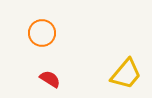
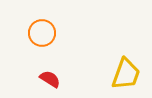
yellow trapezoid: rotated 20 degrees counterclockwise
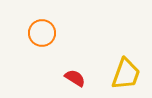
red semicircle: moved 25 px right, 1 px up
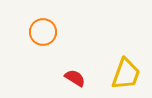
orange circle: moved 1 px right, 1 px up
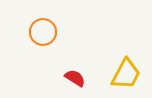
yellow trapezoid: rotated 8 degrees clockwise
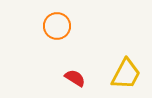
orange circle: moved 14 px right, 6 px up
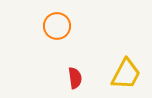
red semicircle: rotated 50 degrees clockwise
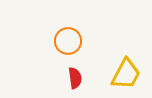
orange circle: moved 11 px right, 15 px down
